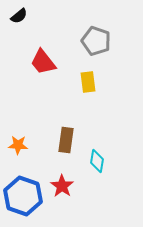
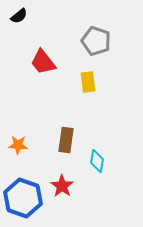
blue hexagon: moved 2 px down
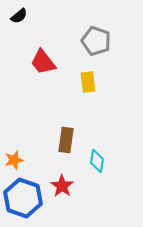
orange star: moved 4 px left, 15 px down; rotated 18 degrees counterclockwise
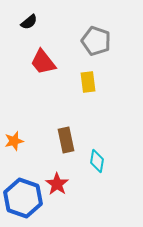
black semicircle: moved 10 px right, 6 px down
brown rectangle: rotated 20 degrees counterclockwise
orange star: moved 19 px up
red star: moved 5 px left, 2 px up
